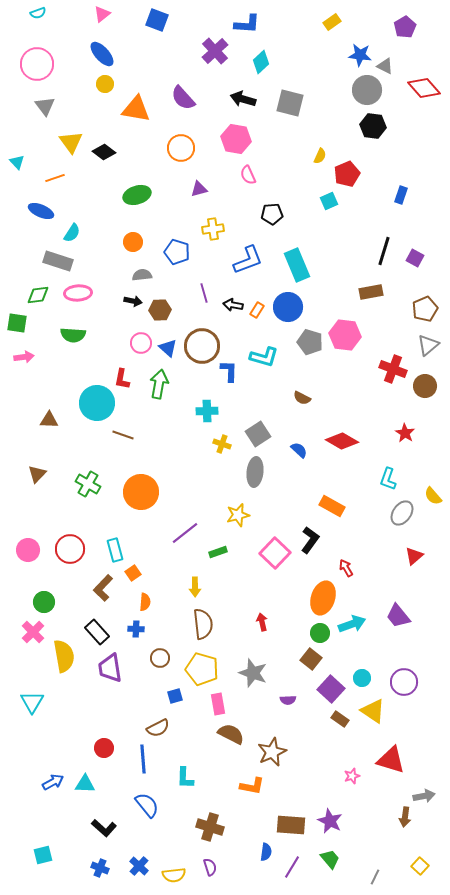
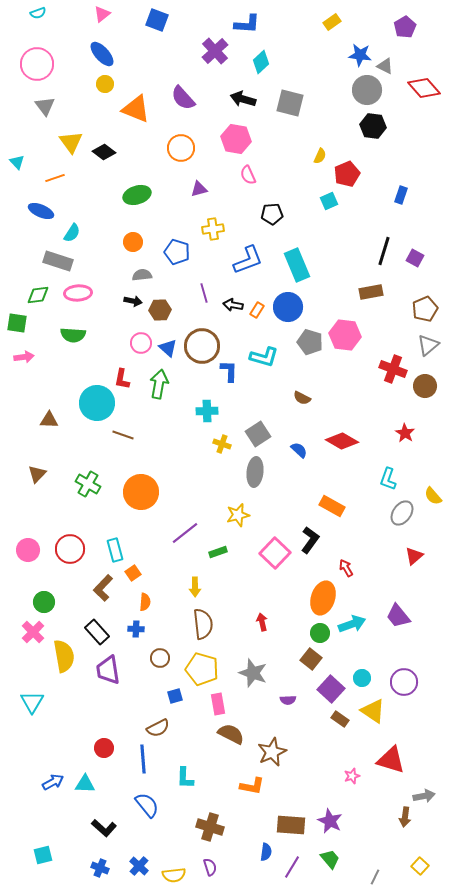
orange triangle at (136, 109): rotated 12 degrees clockwise
purple trapezoid at (110, 668): moved 2 px left, 2 px down
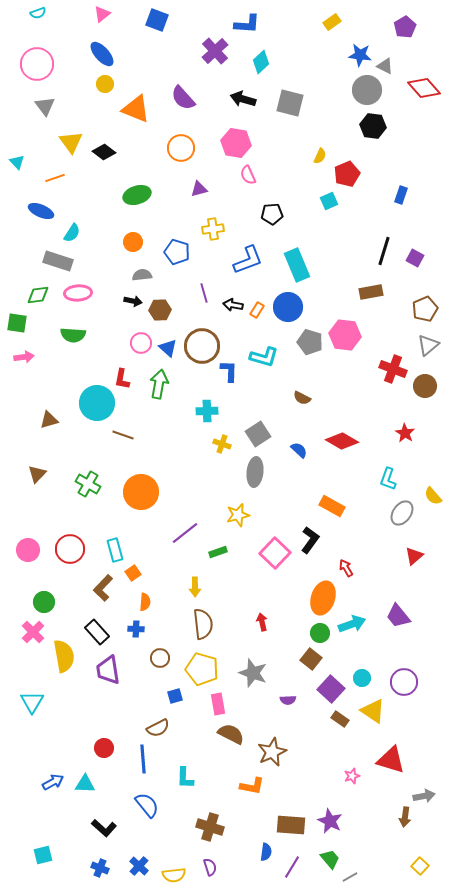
pink hexagon at (236, 139): moved 4 px down
brown triangle at (49, 420): rotated 18 degrees counterclockwise
gray line at (375, 877): moved 25 px left; rotated 35 degrees clockwise
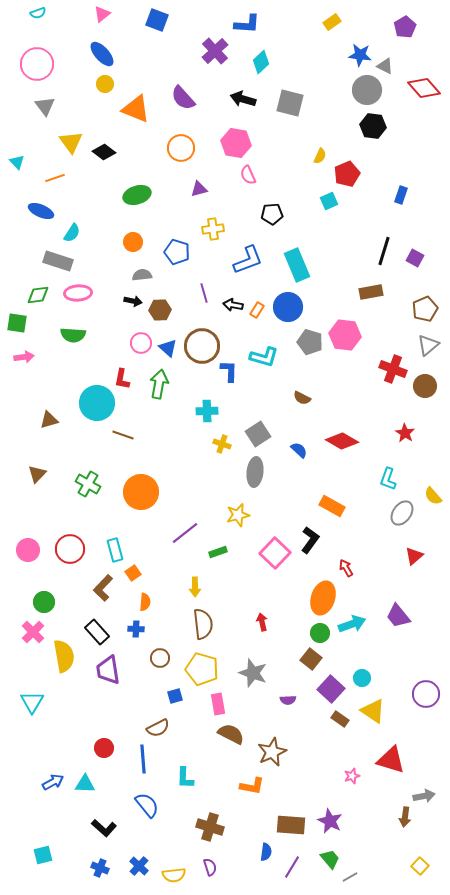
purple circle at (404, 682): moved 22 px right, 12 px down
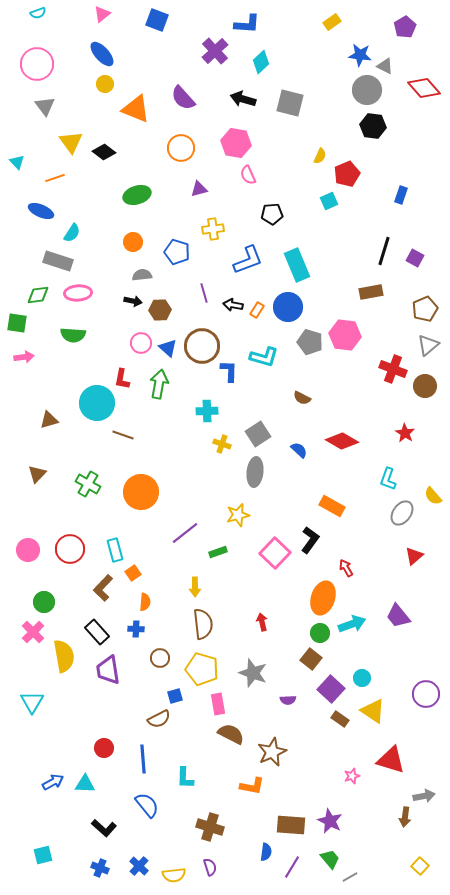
brown semicircle at (158, 728): moved 1 px right, 9 px up
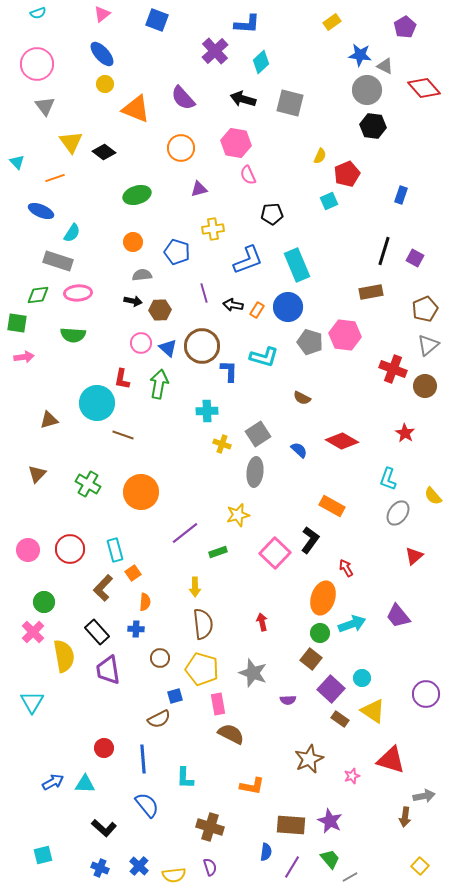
gray ellipse at (402, 513): moved 4 px left
brown star at (272, 752): moved 37 px right, 7 px down
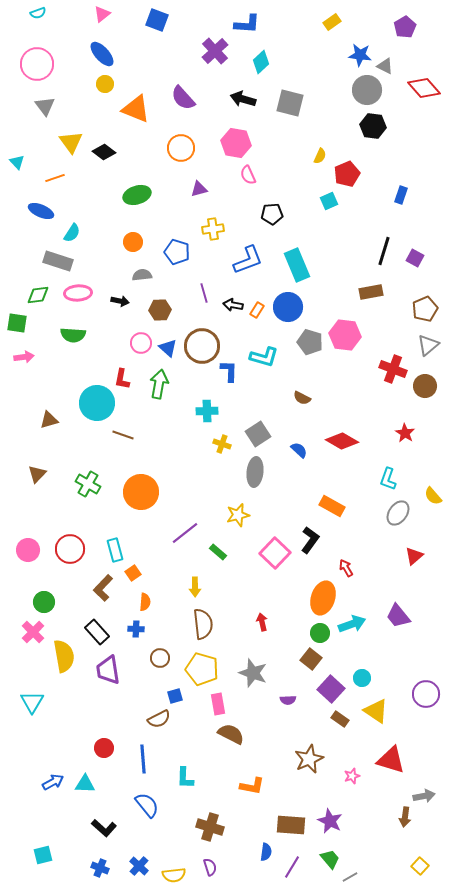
black arrow at (133, 301): moved 13 px left
green rectangle at (218, 552): rotated 60 degrees clockwise
yellow triangle at (373, 711): moved 3 px right
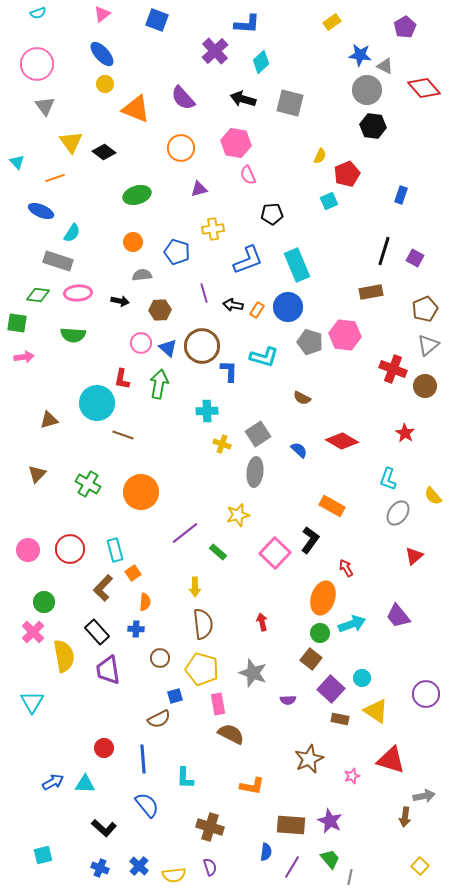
green diamond at (38, 295): rotated 15 degrees clockwise
brown rectangle at (340, 719): rotated 24 degrees counterclockwise
gray line at (350, 877): rotated 49 degrees counterclockwise
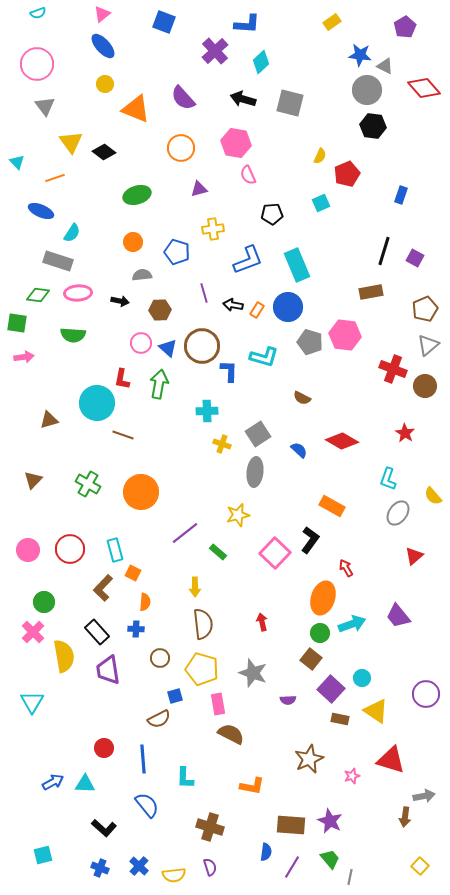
blue square at (157, 20): moved 7 px right, 2 px down
blue ellipse at (102, 54): moved 1 px right, 8 px up
cyan square at (329, 201): moved 8 px left, 2 px down
brown triangle at (37, 474): moved 4 px left, 6 px down
orange square at (133, 573): rotated 28 degrees counterclockwise
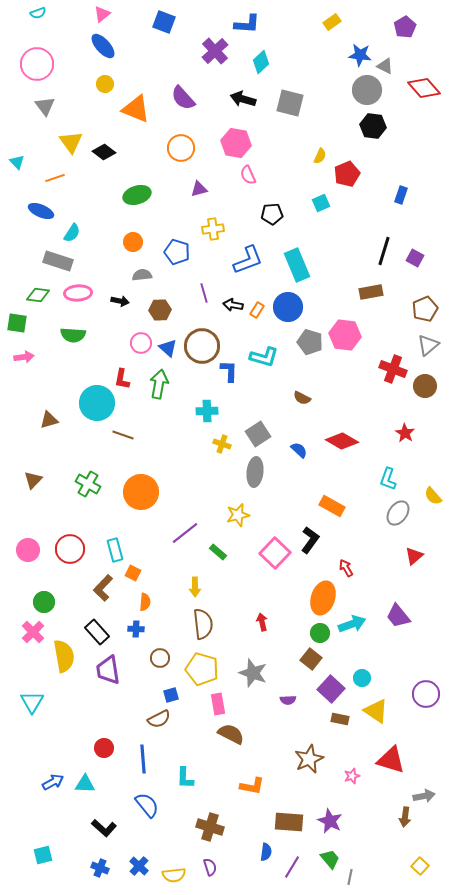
blue square at (175, 696): moved 4 px left, 1 px up
brown rectangle at (291, 825): moved 2 px left, 3 px up
